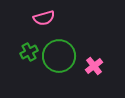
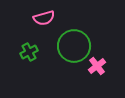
green circle: moved 15 px right, 10 px up
pink cross: moved 3 px right
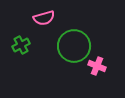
green cross: moved 8 px left, 7 px up
pink cross: rotated 30 degrees counterclockwise
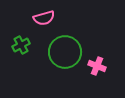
green circle: moved 9 px left, 6 px down
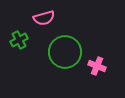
green cross: moved 2 px left, 5 px up
